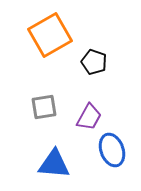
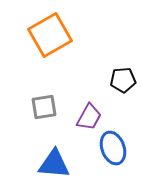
black pentagon: moved 29 px right, 18 px down; rotated 25 degrees counterclockwise
blue ellipse: moved 1 px right, 2 px up
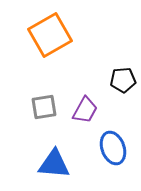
purple trapezoid: moved 4 px left, 7 px up
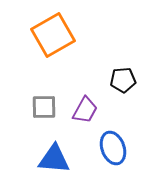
orange square: moved 3 px right
gray square: rotated 8 degrees clockwise
blue triangle: moved 5 px up
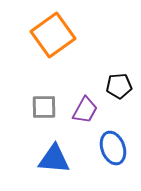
orange square: rotated 6 degrees counterclockwise
black pentagon: moved 4 px left, 6 px down
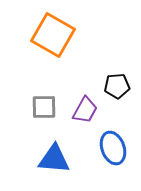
orange square: rotated 24 degrees counterclockwise
black pentagon: moved 2 px left
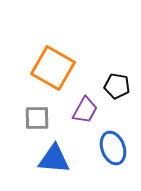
orange square: moved 33 px down
black pentagon: rotated 15 degrees clockwise
gray square: moved 7 px left, 11 px down
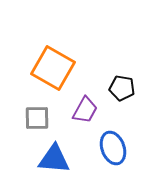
black pentagon: moved 5 px right, 2 px down
